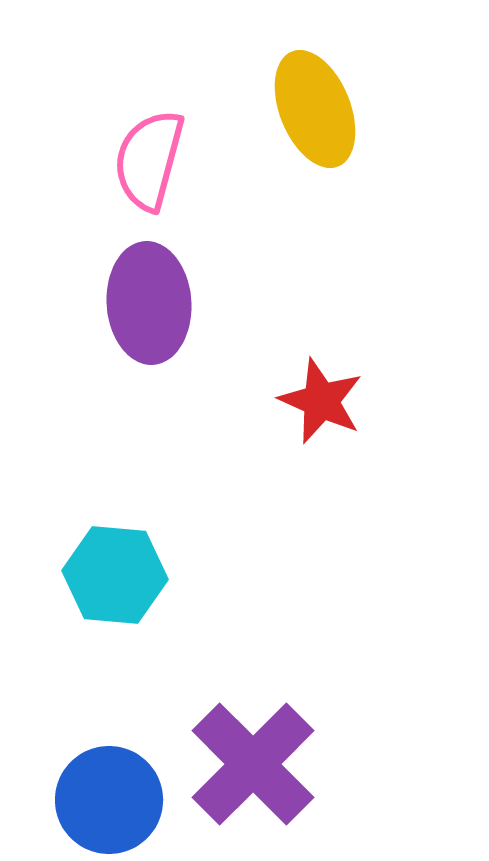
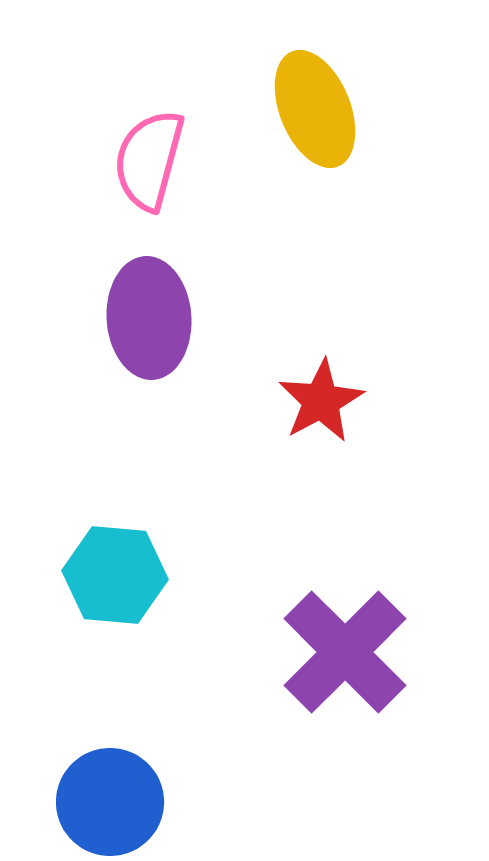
purple ellipse: moved 15 px down
red star: rotated 20 degrees clockwise
purple cross: moved 92 px right, 112 px up
blue circle: moved 1 px right, 2 px down
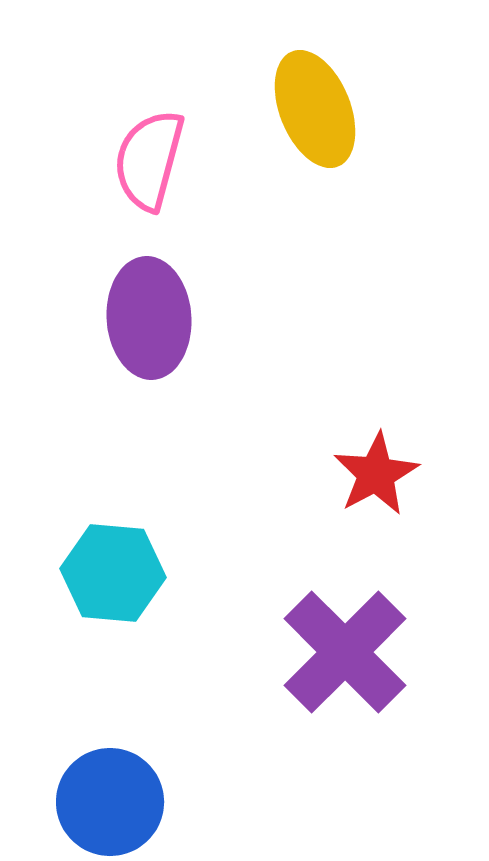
red star: moved 55 px right, 73 px down
cyan hexagon: moved 2 px left, 2 px up
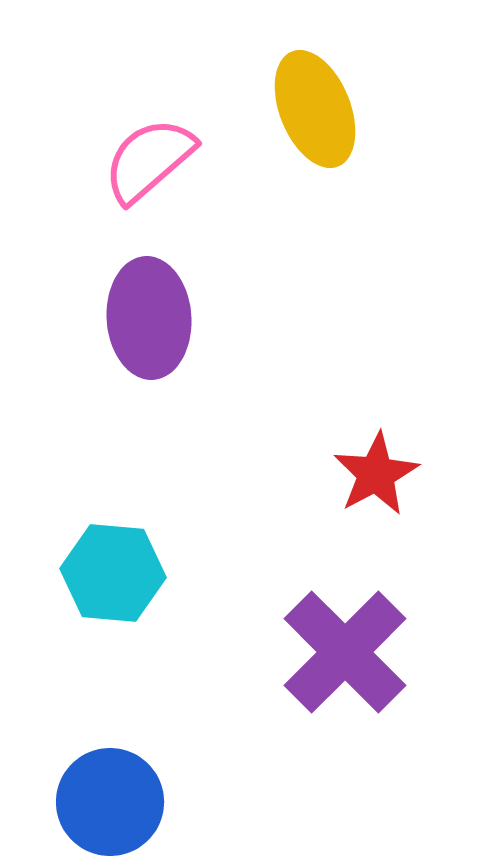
pink semicircle: rotated 34 degrees clockwise
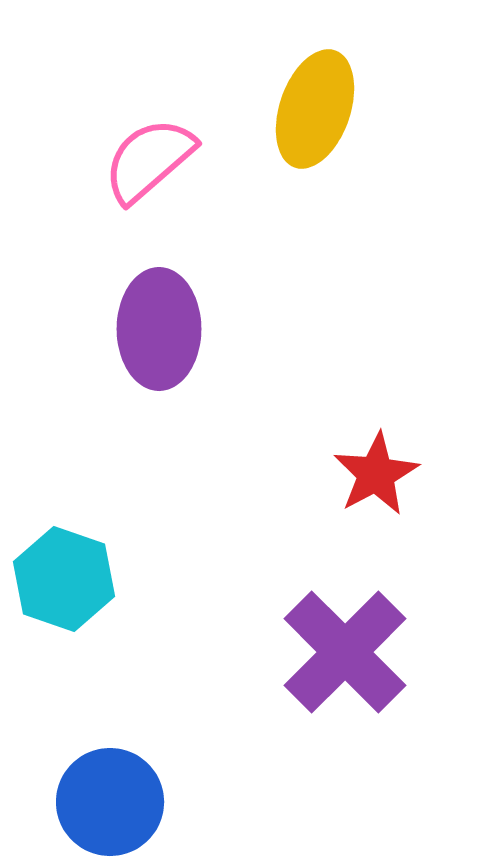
yellow ellipse: rotated 41 degrees clockwise
purple ellipse: moved 10 px right, 11 px down; rotated 4 degrees clockwise
cyan hexagon: moved 49 px left, 6 px down; rotated 14 degrees clockwise
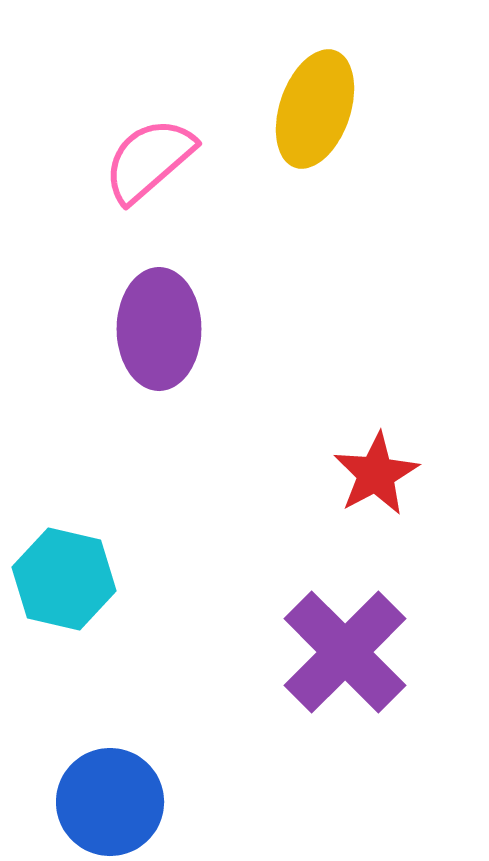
cyan hexagon: rotated 6 degrees counterclockwise
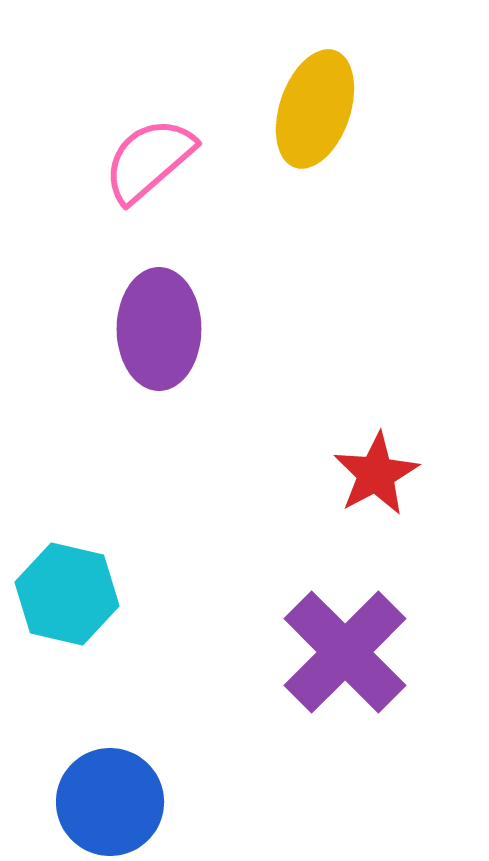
cyan hexagon: moved 3 px right, 15 px down
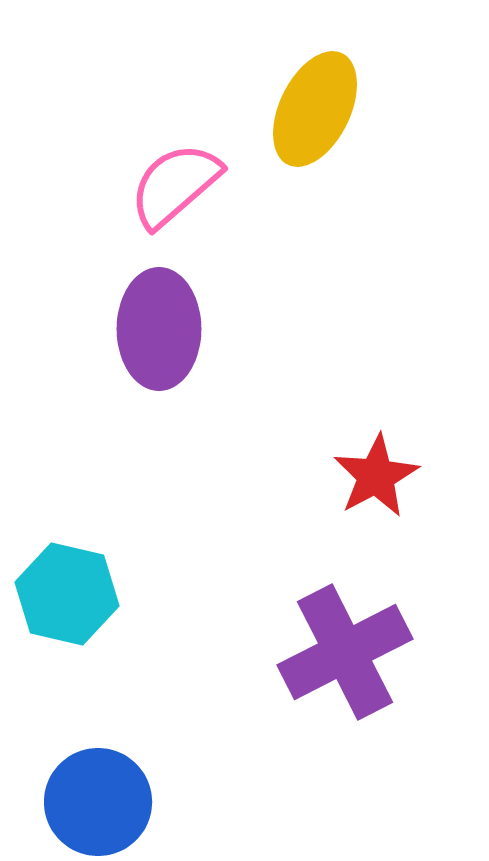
yellow ellipse: rotated 7 degrees clockwise
pink semicircle: moved 26 px right, 25 px down
red star: moved 2 px down
purple cross: rotated 18 degrees clockwise
blue circle: moved 12 px left
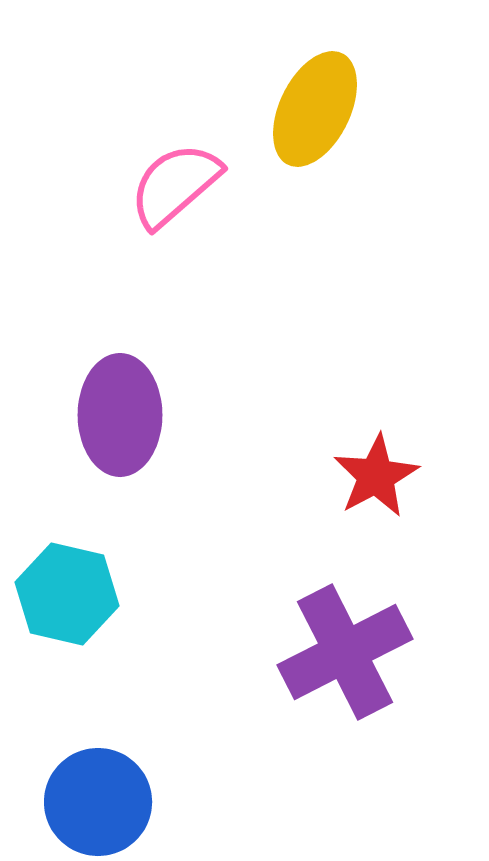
purple ellipse: moved 39 px left, 86 px down
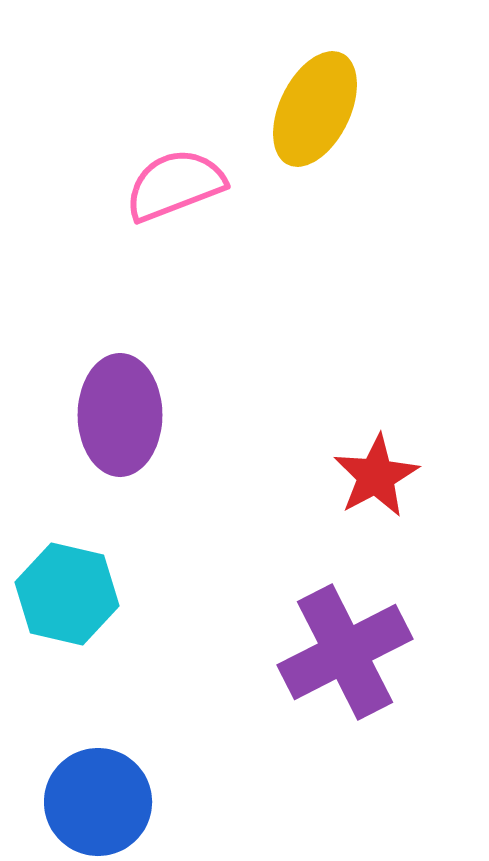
pink semicircle: rotated 20 degrees clockwise
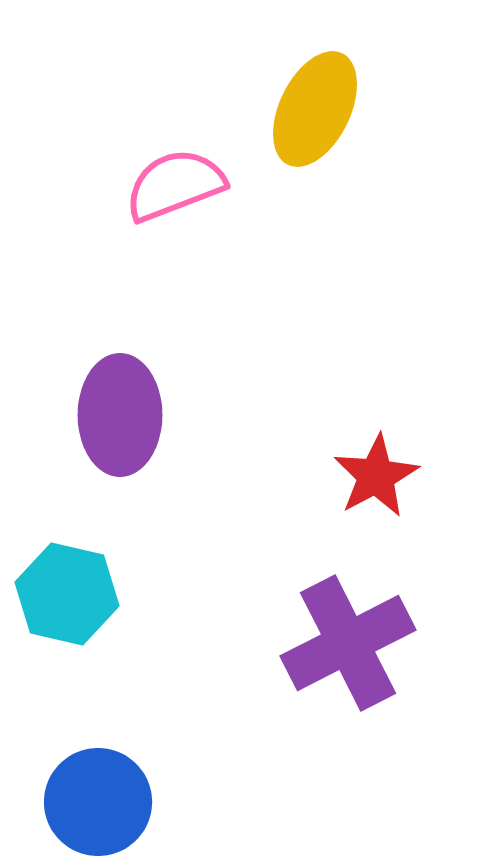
purple cross: moved 3 px right, 9 px up
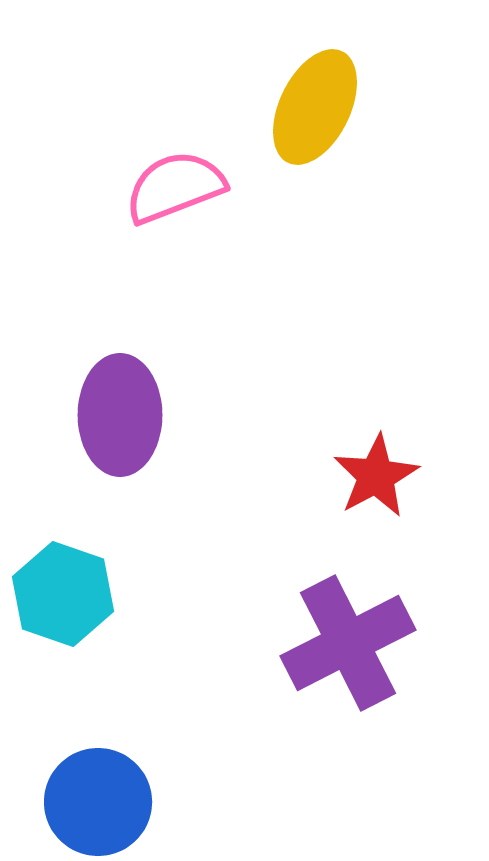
yellow ellipse: moved 2 px up
pink semicircle: moved 2 px down
cyan hexagon: moved 4 px left; rotated 6 degrees clockwise
